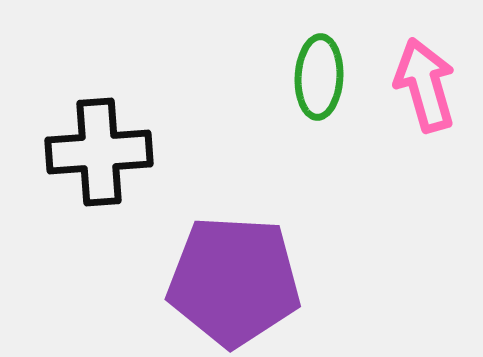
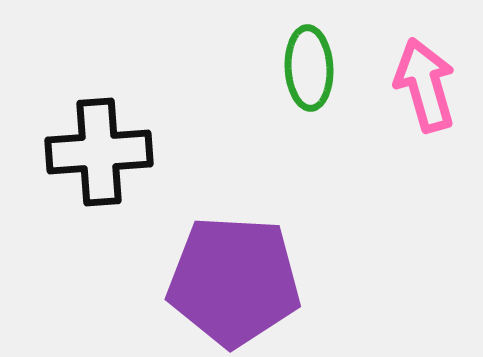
green ellipse: moved 10 px left, 9 px up; rotated 6 degrees counterclockwise
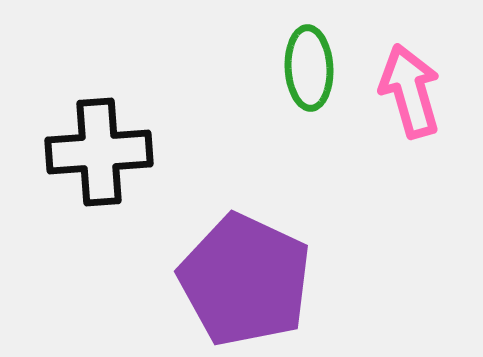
pink arrow: moved 15 px left, 6 px down
purple pentagon: moved 11 px right, 1 px up; rotated 22 degrees clockwise
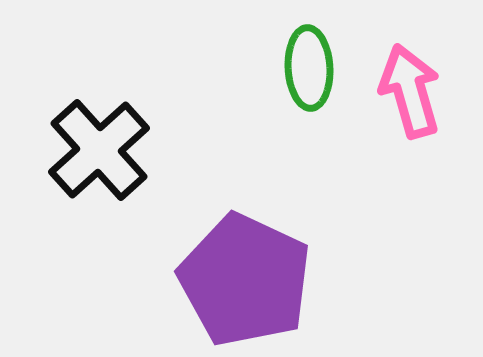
black cross: moved 2 px up; rotated 38 degrees counterclockwise
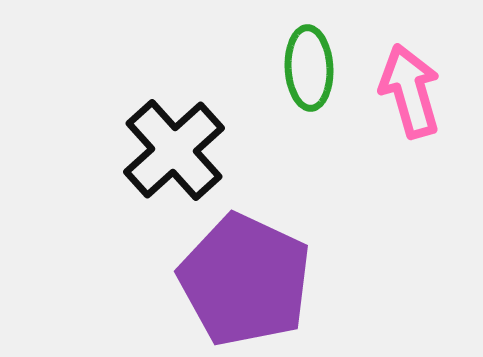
black cross: moved 75 px right
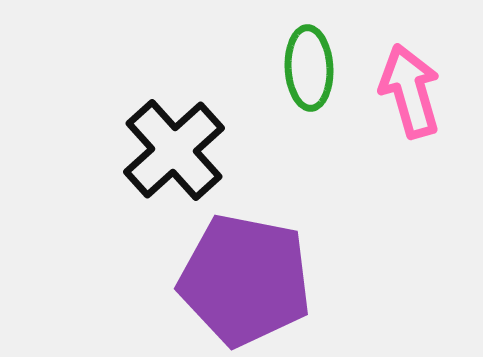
purple pentagon: rotated 14 degrees counterclockwise
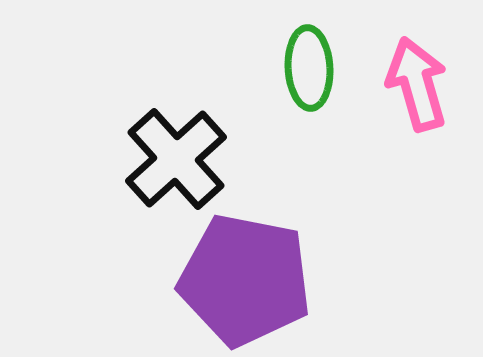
pink arrow: moved 7 px right, 7 px up
black cross: moved 2 px right, 9 px down
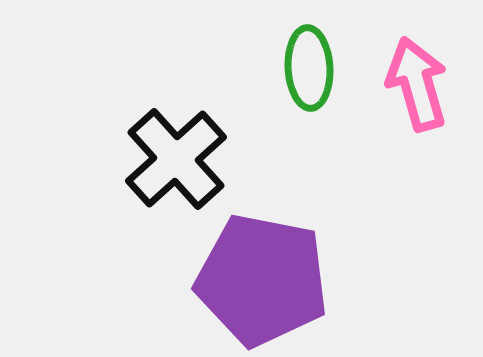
purple pentagon: moved 17 px right
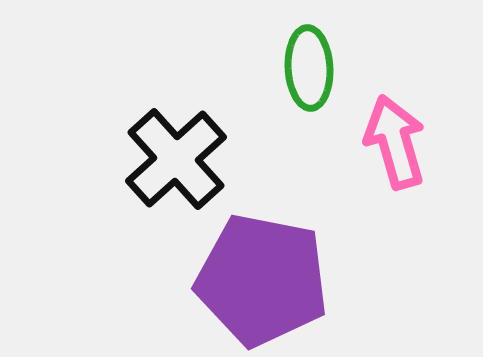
pink arrow: moved 22 px left, 58 px down
